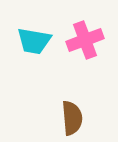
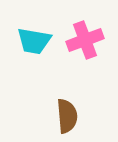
brown semicircle: moved 5 px left, 2 px up
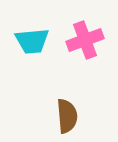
cyan trapezoid: moved 2 px left; rotated 15 degrees counterclockwise
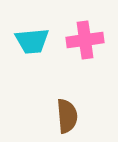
pink cross: rotated 12 degrees clockwise
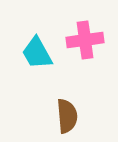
cyan trapezoid: moved 5 px right, 12 px down; rotated 66 degrees clockwise
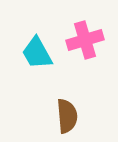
pink cross: rotated 9 degrees counterclockwise
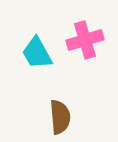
brown semicircle: moved 7 px left, 1 px down
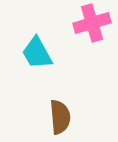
pink cross: moved 7 px right, 17 px up
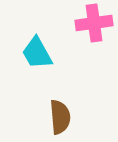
pink cross: moved 2 px right; rotated 9 degrees clockwise
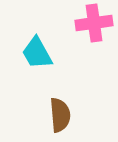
brown semicircle: moved 2 px up
